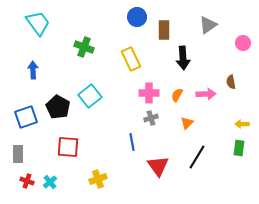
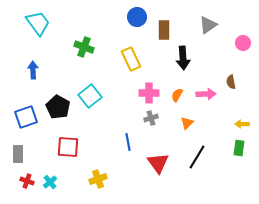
blue line: moved 4 px left
red triangle: moved 3 px up
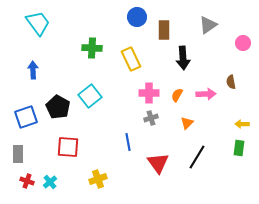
green cross: moved 8 px right, 1 px down; rotated 18 degrees counterclockwise
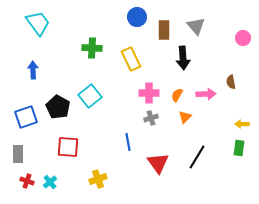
gray triangle: moved 12 px left, 1 px down; rotated 36 degrees counterclockwise
pink circle: moved 5 px up
orange triangle: moved 2 px left, 6 px up
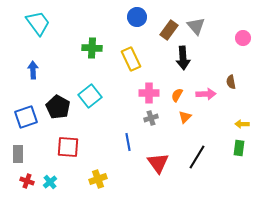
brown rectangle: moved 5 px right; rotated 36 degrees clockwise
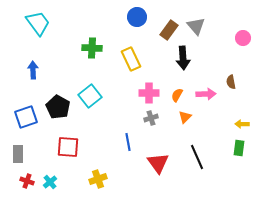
black line: rotated 55 degrees counterclockwise
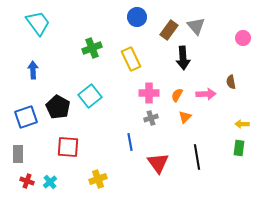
green cross: rotated 24 degrees counterclockwise
blue line: moved 2 px right
black line: rotated 15 degrees clockwise
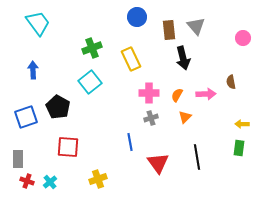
brown rectangle: rotated 42 degrees counterclockwise
black arrow: rotated 10 degrees counterclockwise
cyan square: moved 14 px up
gray rectangle: moved 5 px down
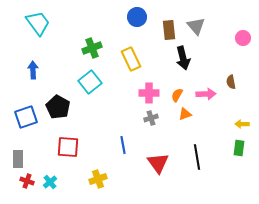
orange triangle: moved 3 px up; rotated 24 degrees clockwise
blue line: moved 7 px left, 3 px down
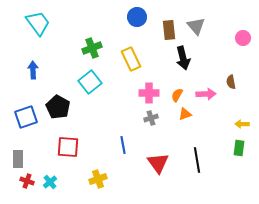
black line: moved 3 px down
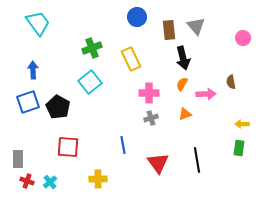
orange semicircle: moved 5 px right, 11 px up
blue square: moved 2 px right, 15 px up
yellow cross: rotated 18 degrees clockwise
